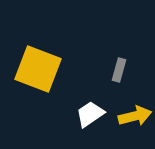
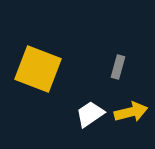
gray rectangle: moved 1 px left, 3 px up
yellow arrow: moved 4 px left, 4 px up
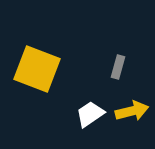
yellow square: moved 1 px left
yellow arrow: moved 1 px right, 1 px up
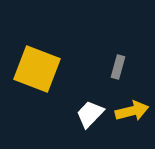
white trapezoid: rotated 12 degrees counterclockwise
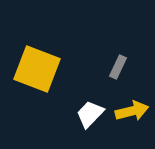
gray rectangle: rotated 10 degrees clockwise
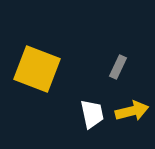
white trapezoid: moved 2 px right; rotated 124 degrees clockwise
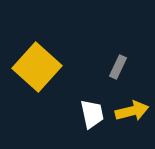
yellow square: moved 2 px up; rotated 21 degrees clockwise
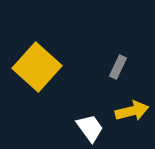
white trapezoid: moved 2 px left, 14 px down; rotated 24 degrees counterclockwise
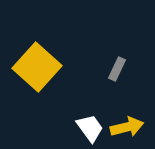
gray rectangle: moved 1 px left, 2 px down
yellow arrow: moved 5 px left, 16 px down
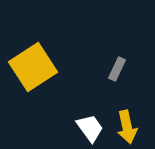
yellow square: moved 4 px left; rotated 15 degrees clockwise
yellow arrow: rotated 92 degrees clockwise
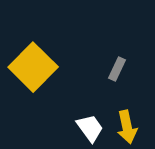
yellow square: rotated 12 degrees counterclockwise
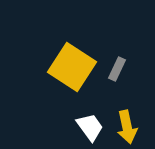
yellow square: moved 39 px right; rotated 12 degrees counterclockwise
white trapezoid: moved 1 px up
